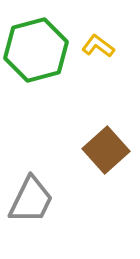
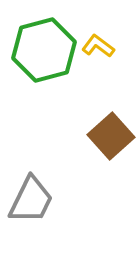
green hexagon: moved 8 px right
brown square: moved 5 px right, 14 px up
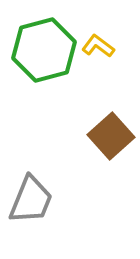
gray trapezoid: rotated 4 degrees counterclockwise
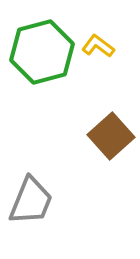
green hexagon: moved 2 px left, 2 px down
gray trapezoid: moved 1 px down
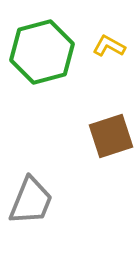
yellow L-shape: moved 11 px right; rotated 8 degrees counterclockwise
brown square: rotated 24 degrees clockwise
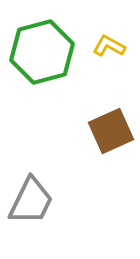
brown square: moved 5 px up; rotated 6 degrees counterclockwise
gray trapezoid: rotated 4 degrees clockwise
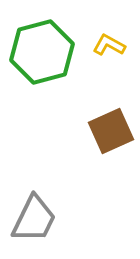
yellow L-shape: moved 1 px up
gray trapezoid: moved 3 px right, 18 px down
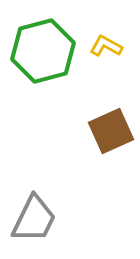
yellow L-shape: moved 3 px left, 1 px down
green hexagon: moved 1 px right, 1 px up
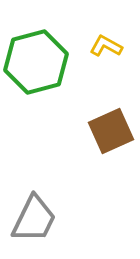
green hexagon: moved 7 px left, 11 px down
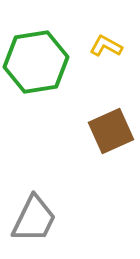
green hexagon: rotated 6 degrees clockwise
